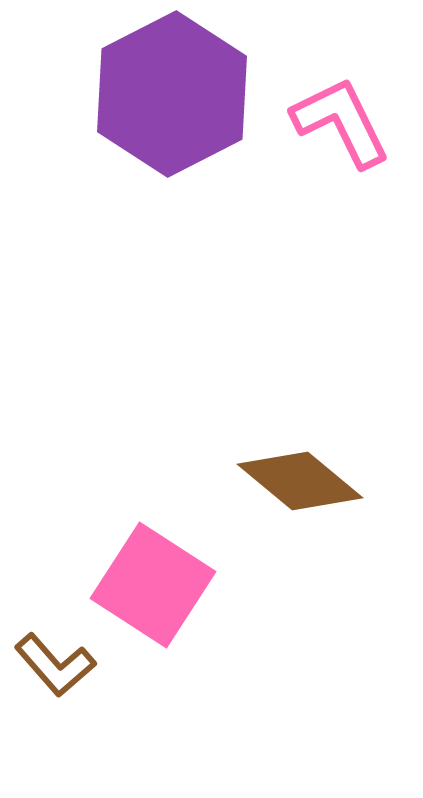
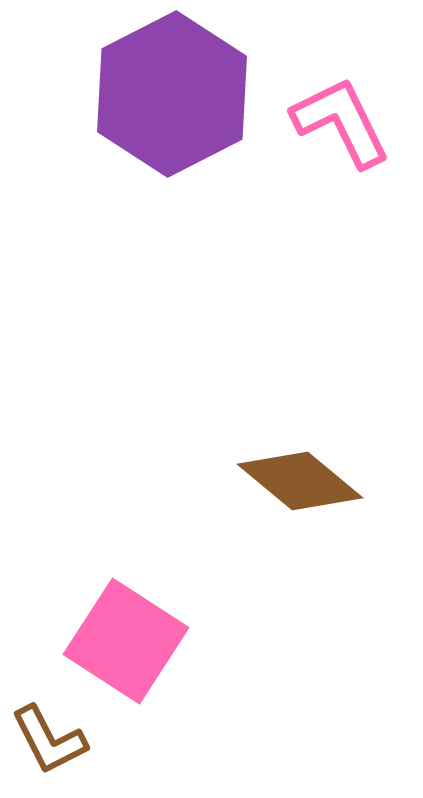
pink square: moved 27 px left, 56 px down
brown L-shape: moved 6 px left, 75 px down; rotated 14 degrees clockwise
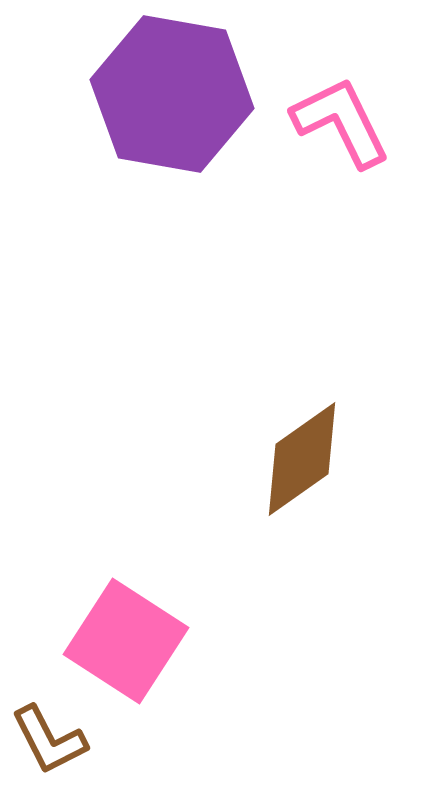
purple hexagon: rotated 23 degrees counterclockwise
brown diamond: moved 2 px right, 22 px up; rotated 75 degrees counterclockwise
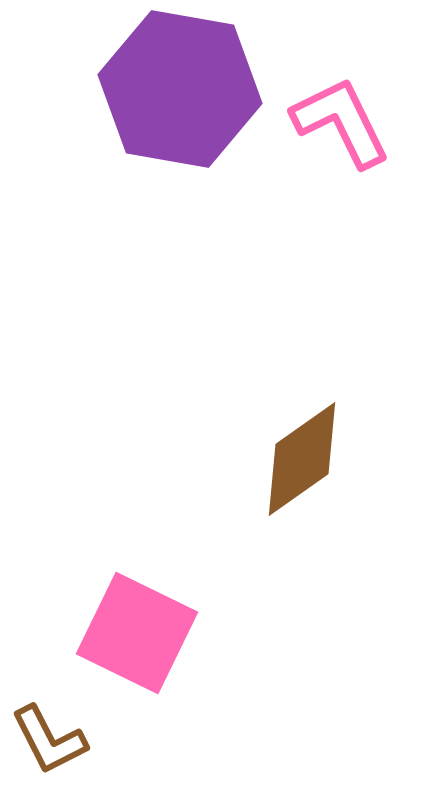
purple hexagon: moved 8 px right, 5 px up
pink square: moved 11 px right, 8 px up; rotated 7 degrees counterclockwise
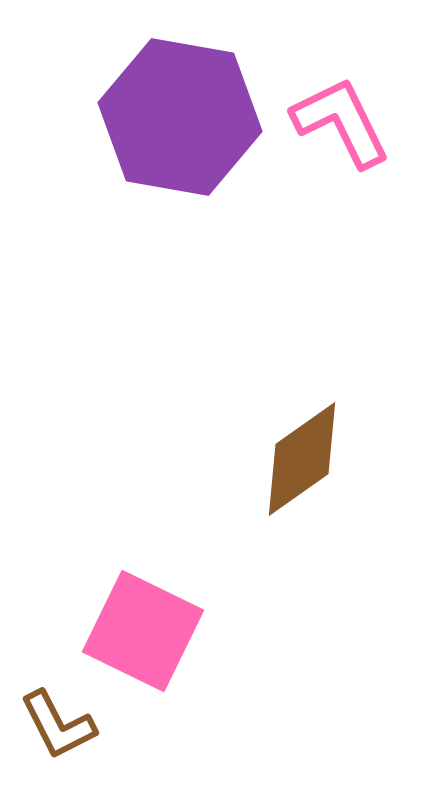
purple hexagon: moved 28 px down
pink square: moved 6 px right, 2 px up
brown L-shape: moved 9 px right, 15 px up
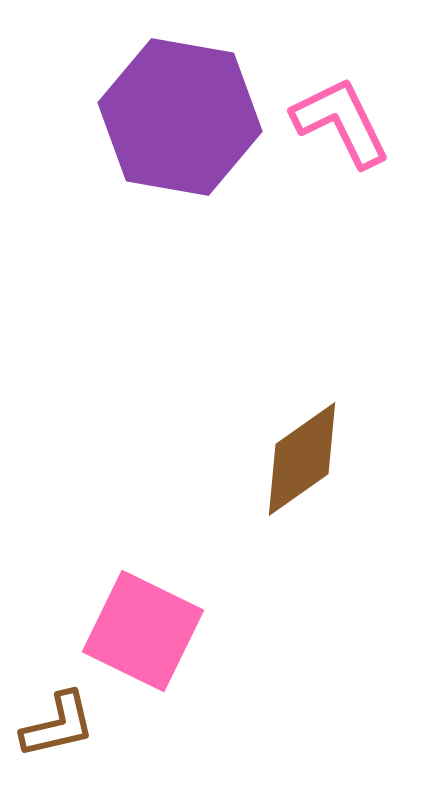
brown L-shape: rotated 76 degrees counterclockwise
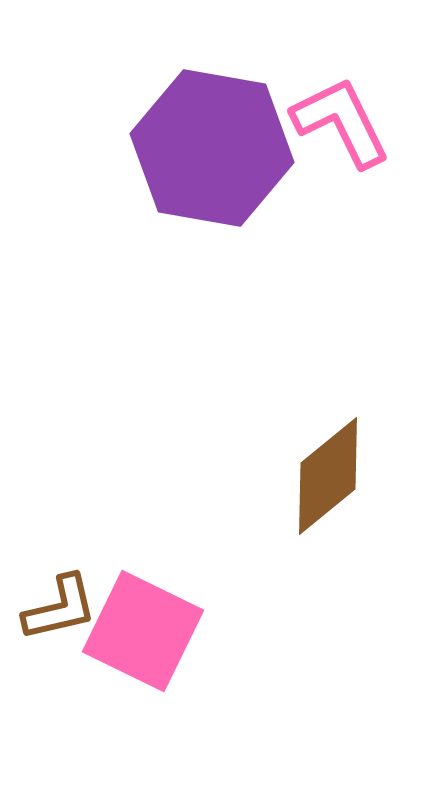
purple hexagon: moved 32 px right, 31 px down
brown diamond: moved 26 px right, 17 px down; rotated 4 degrees counterclockwise
brown L-shape: moved 2 px right, 117 px up
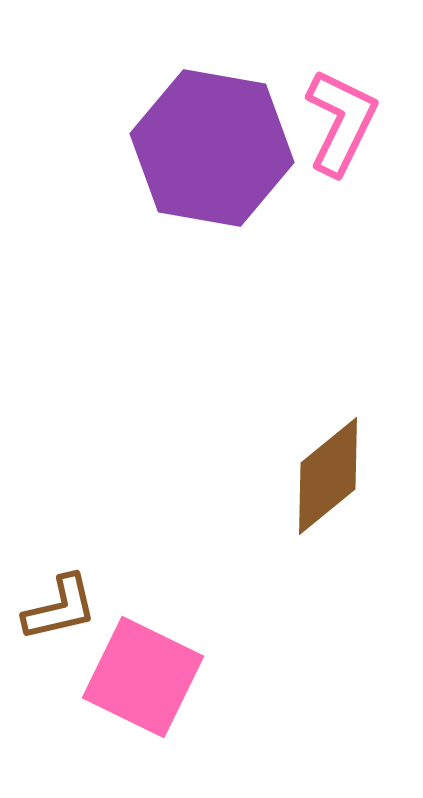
pink L-shape: rotated 52 degrees clockwise
pink square: moved 46 px down
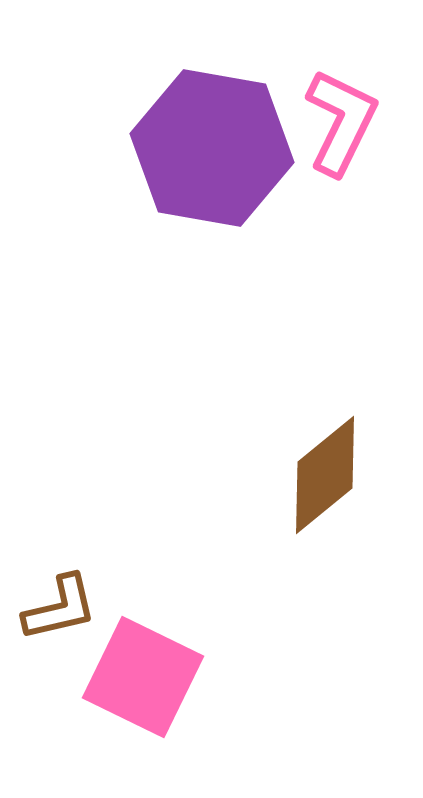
brown diamond: moved 3 px left, 1 px up
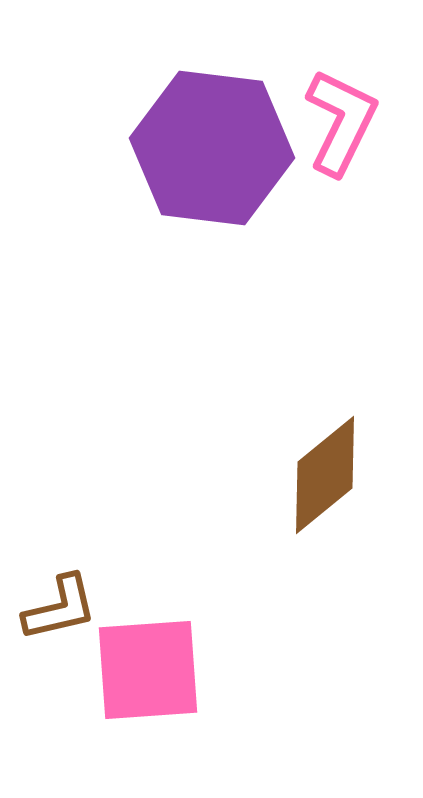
purple hexagon: rotated 3 degrees counterclockwise
pink square: moved 5 px right, 7 px up; rotated 30 degrees counterclockwise
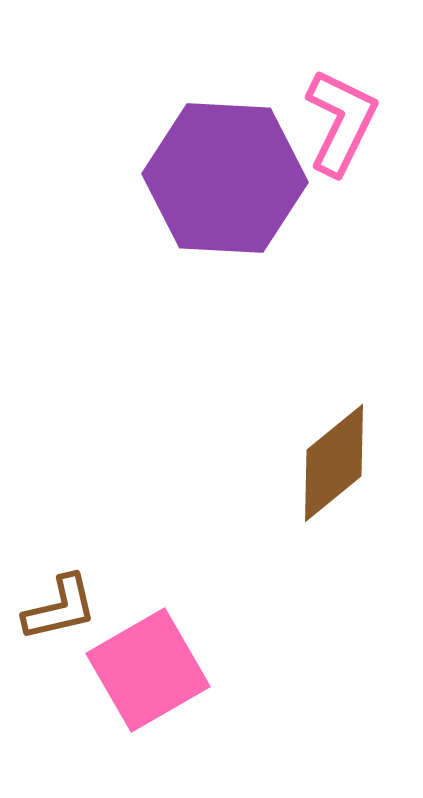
purple hexagon: moved 13 px right, 30 px down; rotated 4 degrees counterclockwise
brown diamond: moved 9 px right, 12 px up
pink square: rotated 26 degrees counterclockwise
